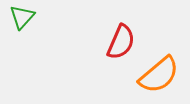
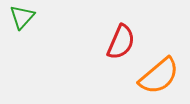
orange semicircle: moved 1 px down
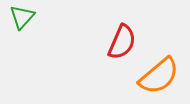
red semicircle: moved 1 px right
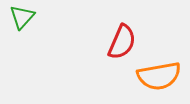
orange semicircle: rotated 30 degrees clockwise
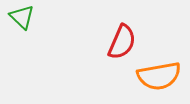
green triangle: rotated 28 degrees counterclockwise
